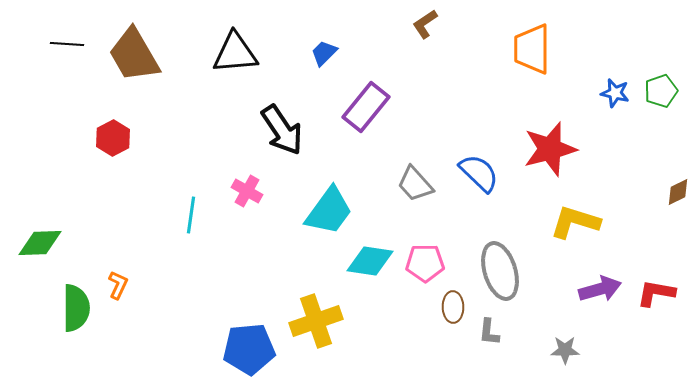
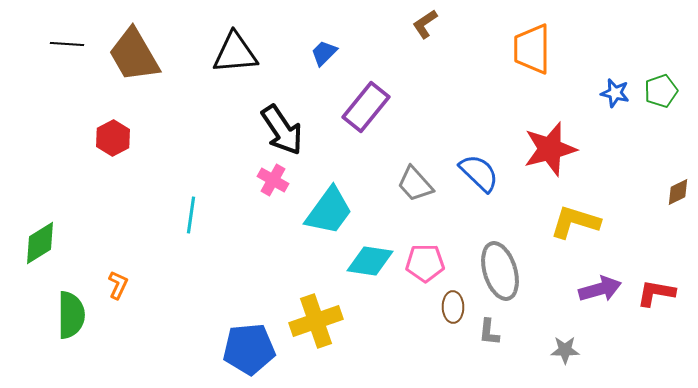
pink cross: moved 26 px right, 11 px up
green diamond: rotated 30 degrees counterclockwise
green semicircle: moved 5 px left, 7 px down
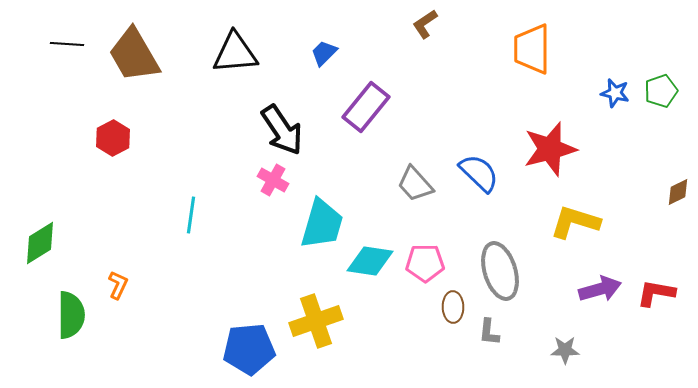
cyan trapezoid: moved 7 px left, 13 px down; rotated 20 degrees counterclockwise
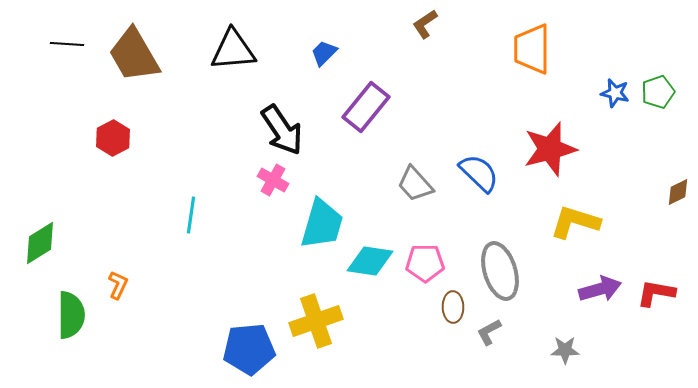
black triangle: moved 2 px left, 3 px up
green pentagon: moved 3 px left, 1 px down
gray L-shape: rotated 56 degrees clockwise
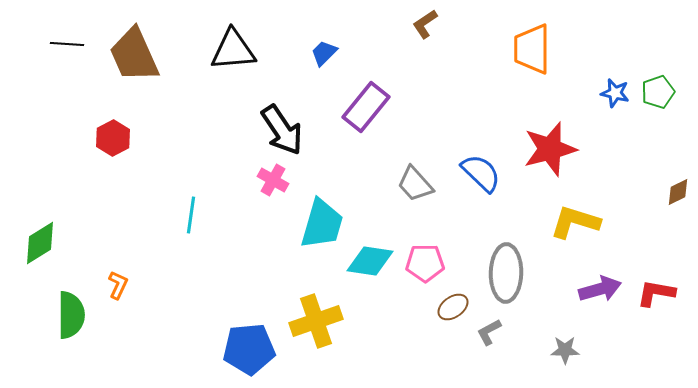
brown trapezoid: rotated 6 degrees clockwise
blue semicircle: moved 2 px right
gray ellipse: moved 6 px right, 2 px down; rotated 18 degrees clockwise
brown ellipse: rotated 56 degrees clockwise
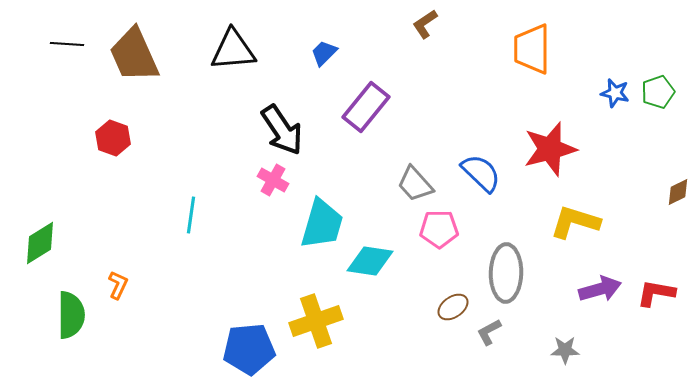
red hexagon: rotated 12 degrees counterclockwise
pink pentagon: moved 14 px right, 34 px up
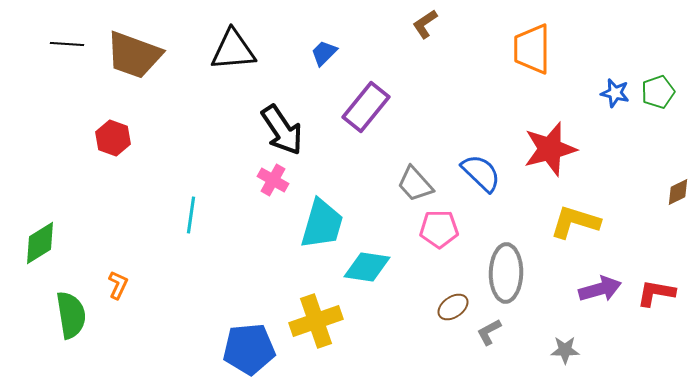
brown trapezoid: rotated 46 degrees counterclockwise
cyan diamond: moved 3 px left, 6 px down
green semicircle: rotated 9 degrees counterclockwise
